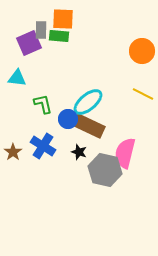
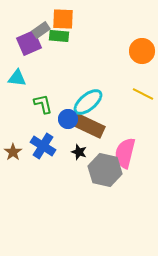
gray rectangle: rotated 54 degrees clockwise
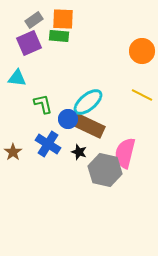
gray rectangle: moved 7 px left, 10 px up
yellow line: moved 1 px left, 1 px down
blue cross: moved 5 px right, 2 px up
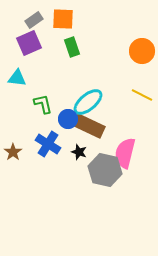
green rectangle: moved 13 px right, 11 px down; rotated 66 degrees clockwise
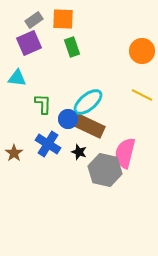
green L-shape: rotated 15 degrees clockwise
brown star: moved 1 px right, 1 px down
